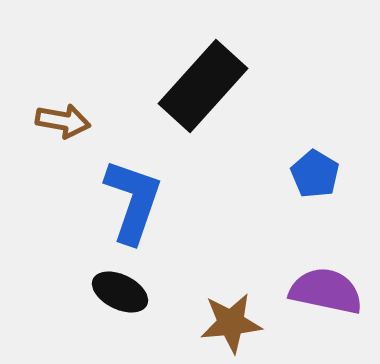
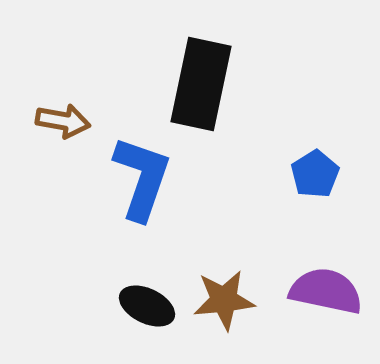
black rectangle: moved 2 px left, 2 px up; rotated 30 degrees counterclockwise
blue pentagon: rotated 9 degrees clockwise
blue L-shape: moved 9 px right, 23 px up
black ellipse: moved 27 px right, 14 px down
brown star: moved 7 px left, 23 px up
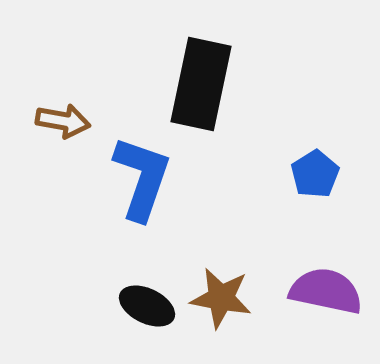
brown star: moved 3 px left, 2 px up; rotated 16 degrees clockwise
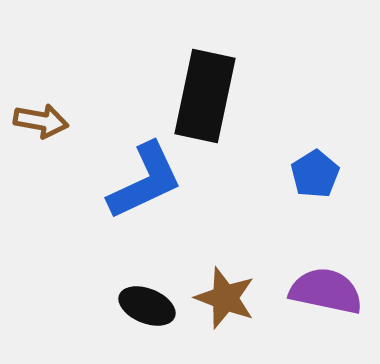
black rectangle: moved 4 px right, 12 px down
brown arrow: moved 22 px left
blue L-shape: moved 3 px right, 3 px down; rotated 46 degrees clockwise
brown star: moved 4 px right; rotated 10 degrees clockwise
black ellipse: rotated 4 degrees counterclockwise
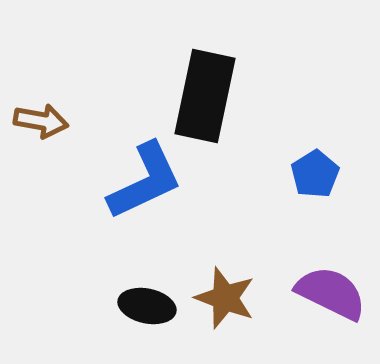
purple semicircle: moved 5 px right, 2 px down; rotated 14 degrees clockwise
black ellipse: rotated 10 degrees counterclockwise
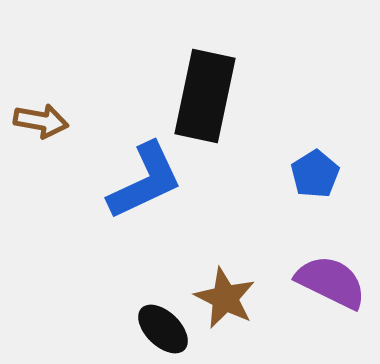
purple semicircle: moved 11 px up
brown star: rotated 6 degrees clockwise
black ellipse: moved 16 px right, 23 px down; rotated 32 degrees clockwise
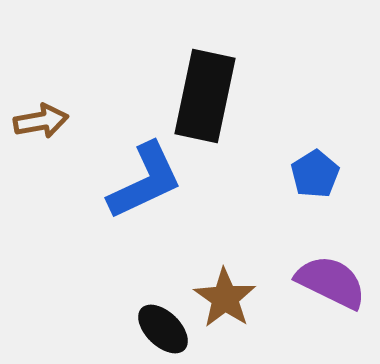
brown arrow: rotated 20 degrees counterclockwise
brown star: rotated 8 degrees clockwise
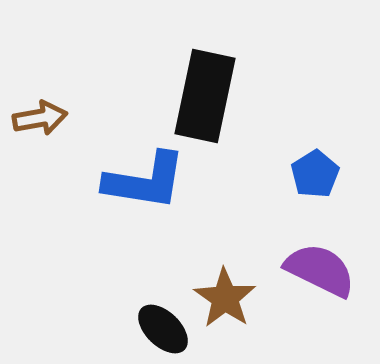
brown arrow: moved 1 px left, 3 px up
blue L-shape: rotated 34 degrees clockwise
purple semicircle: moved 11 px left, 12 px up
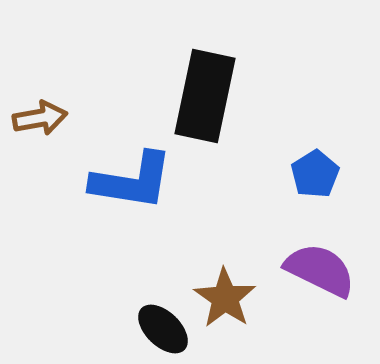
blue L-shape: moved 13 px left
